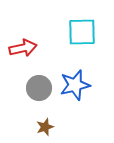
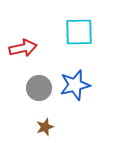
cyan square: moved 3 px left
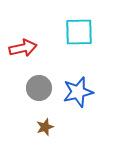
blue star: moved 3 px right, 7 px down
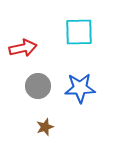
gray circle: moved 1 px left, 2 px up
blue star: moved 2 px right, 4 px up; rotated 12 degrees clockwise
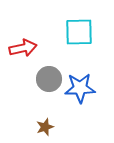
gray circle: moved 11 px right, 7 px up
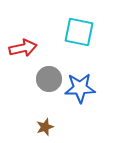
cyan square: rotated 12 degrees clockwise
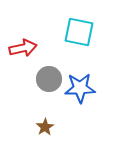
brown star: rotated 12 degrees counterclockwise
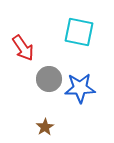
red arrow: rotated 68 degrees clockwise
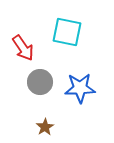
cyan square: moved 12 px left
gray circle: moved 9 px left, 3 px down
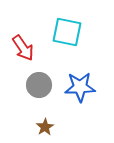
gray circle: moved 1 px left, 3 px down
blue star: moved 1 px up
